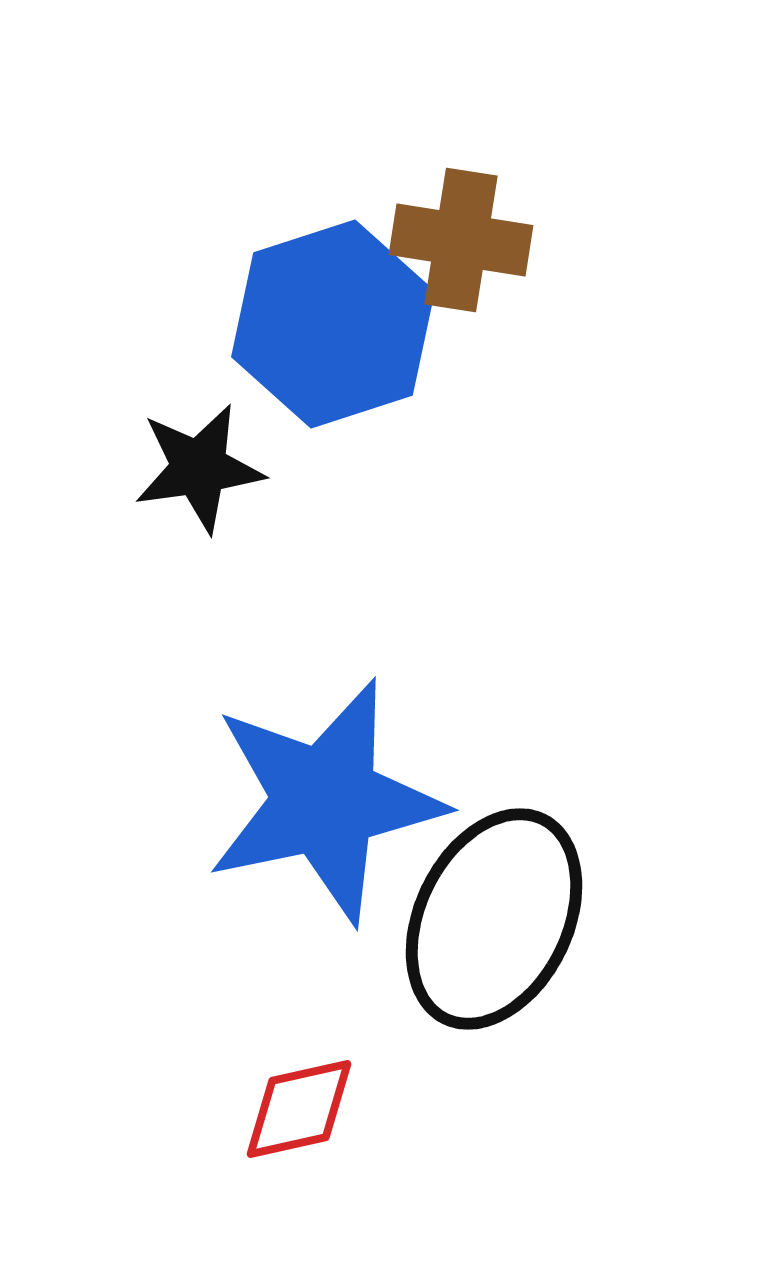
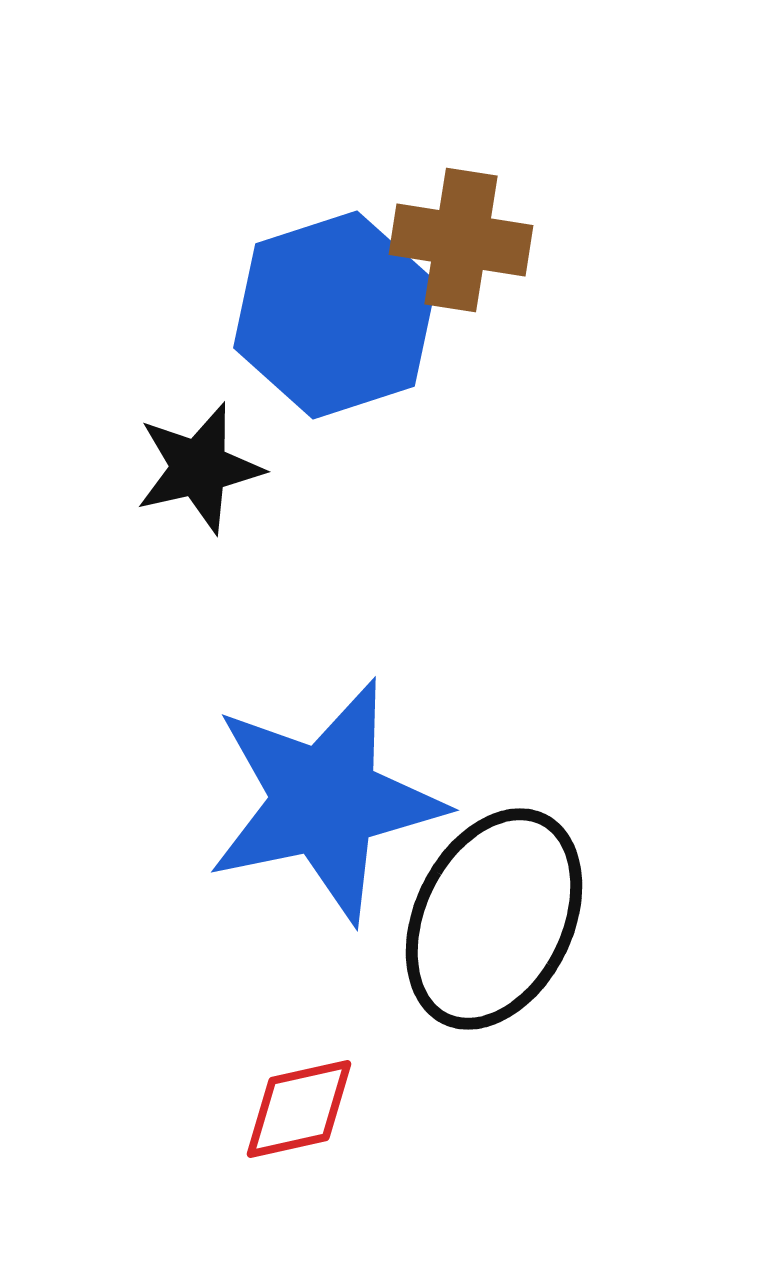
blue hexagon: moved 2 px right, 9 px up
black star: rotated 5 degrees counterclockwise
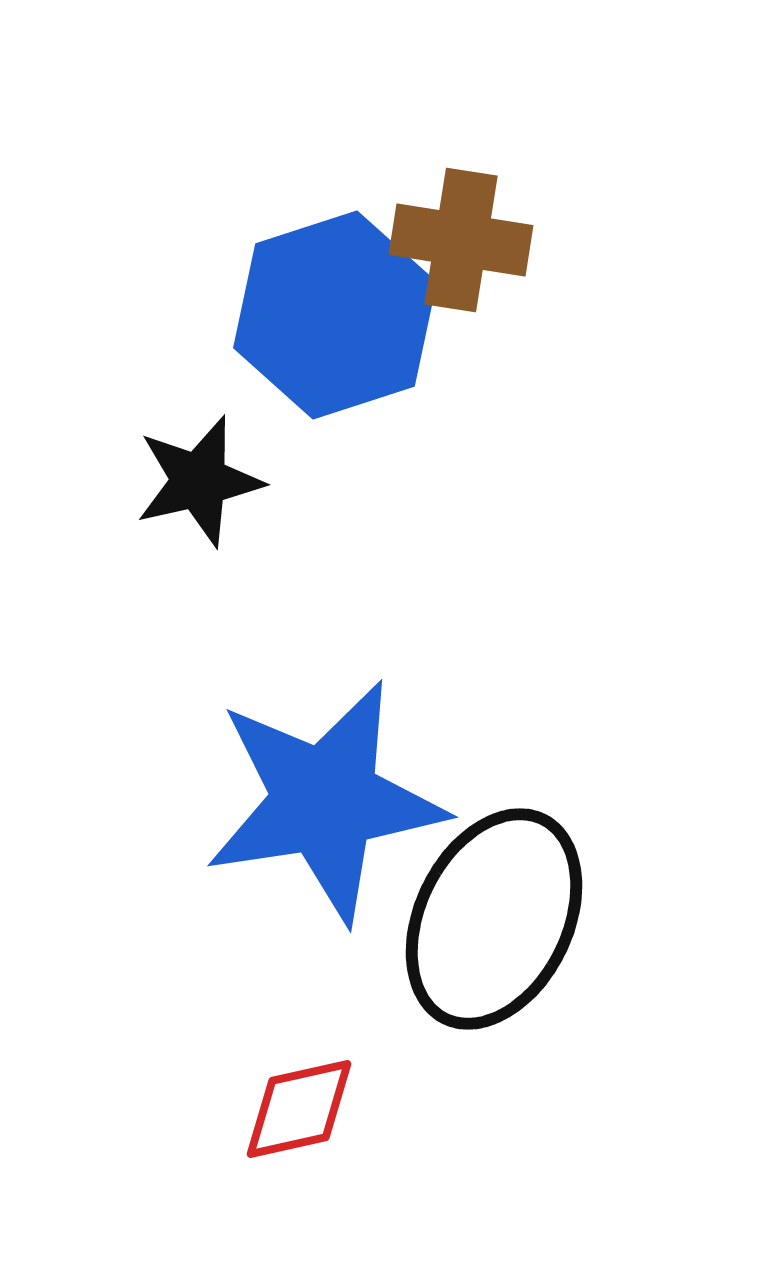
black star: moved 13 px down
blue star: rotated 3 degrees clockwise
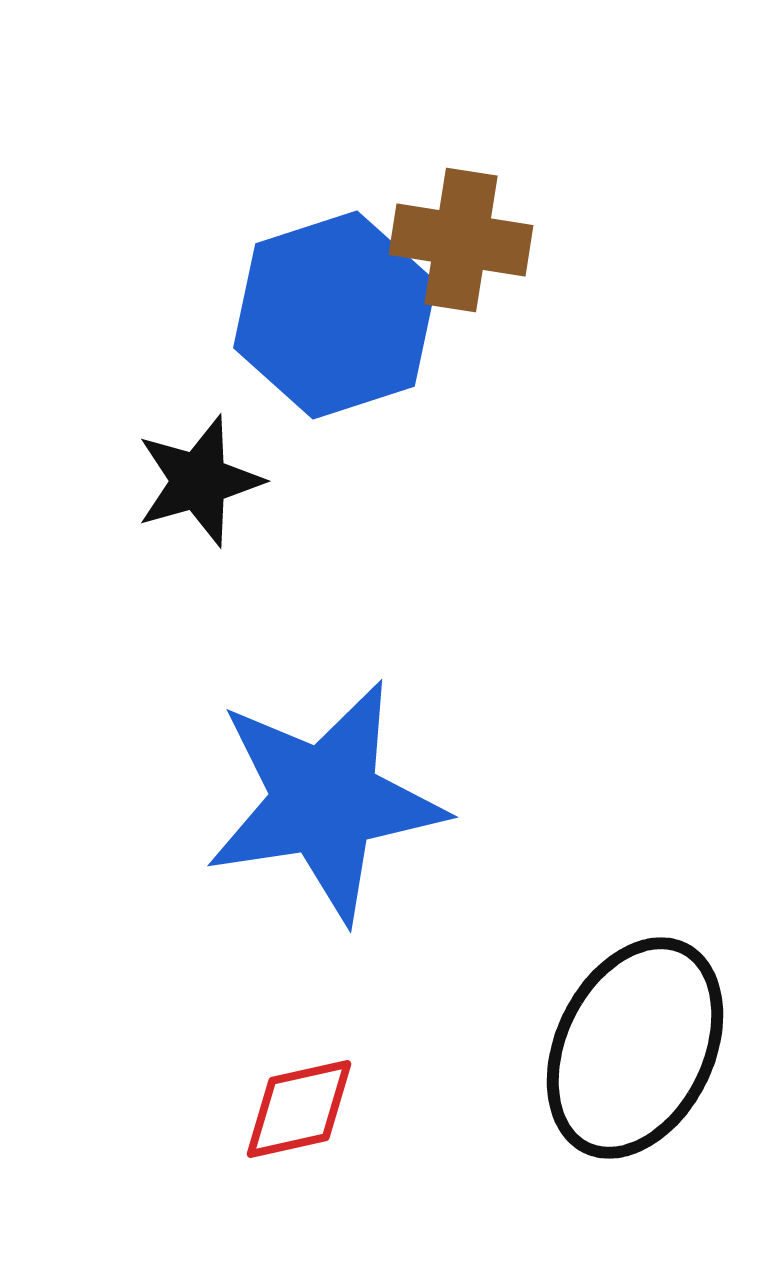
black star: rotated 3 degrees counterclockwise
black ellipse: moved 141 px right, 129 px down
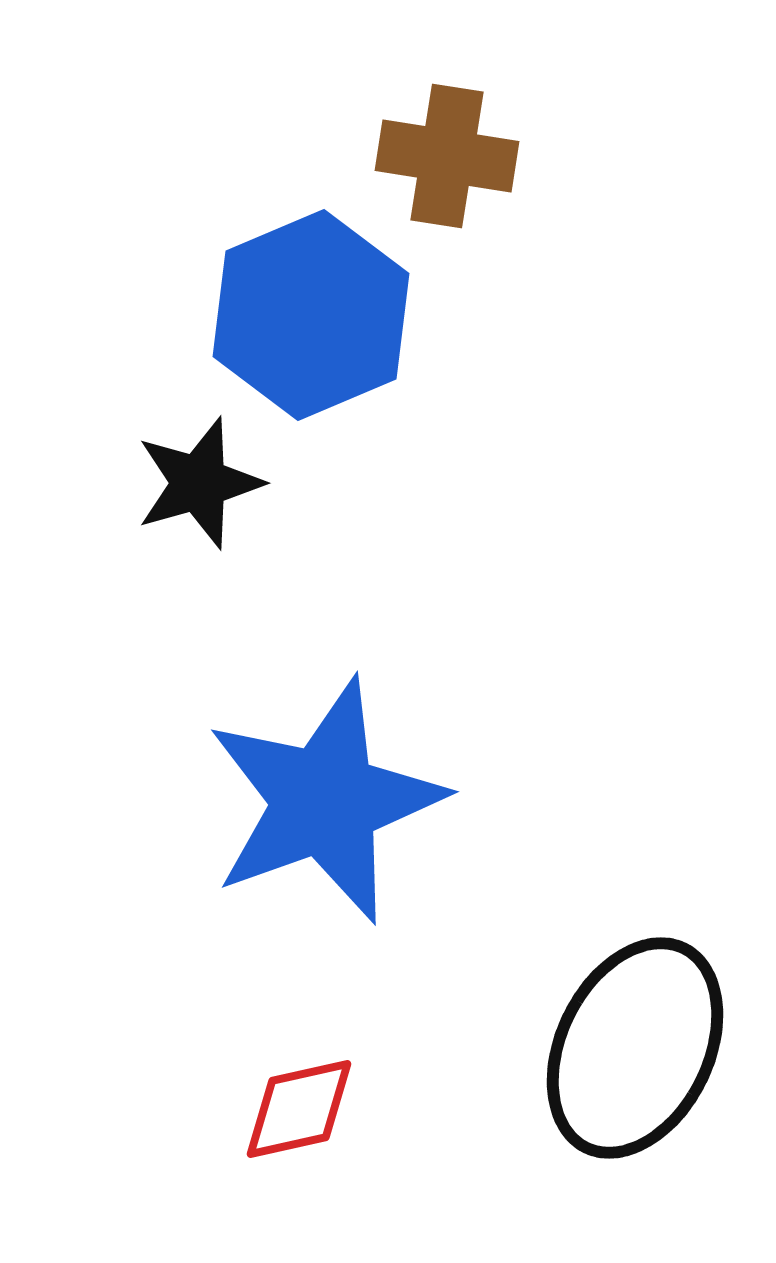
brown cross: moved 14 px left, 84 px up
blue hexagon: moved 24 px left; rotated 5 degrees counterclockwise
black star: moved 2 px down
blue star: rotated 11 degrees counterclockwise
